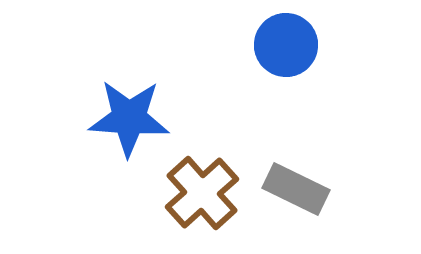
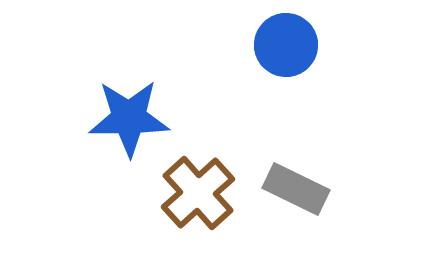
blue star: rotated 4 degrees counterclockwise
brown cross: moved 4 px left
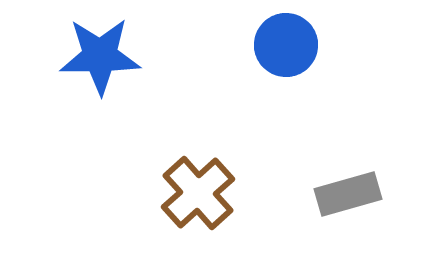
blue star: moved 29 px left, 62 px up
gray rectangle: moved 52 px right, 5 px down; rotated 42 degrees counterclockwise
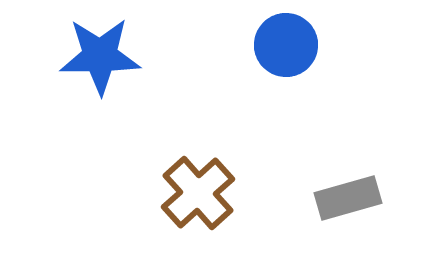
gray rectangle: moved 4 px down
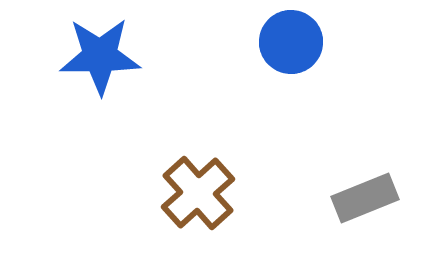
blue circle: moved 5 px right, 3 px up
gray rectangle: moved 17 px right; rotated 6 degrees counterclockwise
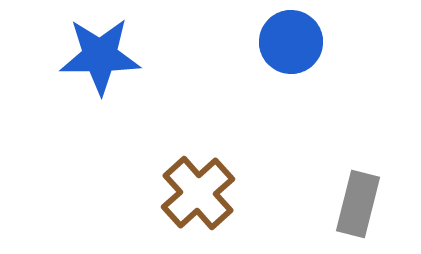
gray rectangle: moved 7 px left, 6 px down; rotated 54 degrees counterclockwise
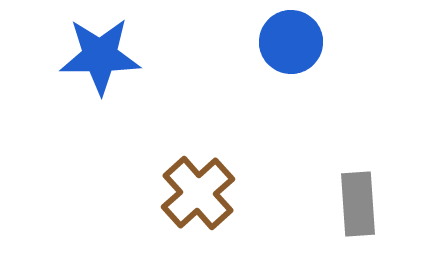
gray rectangle: rotated 18 degrees counterclockwise
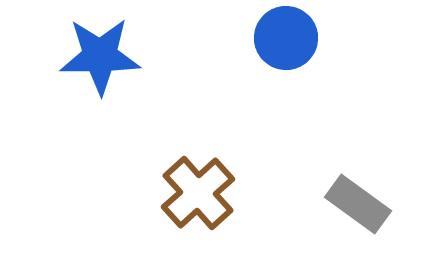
blue circle: moved 5 px left, 4 px up
gray rectangle: rotated 50 degrees counterclockwise
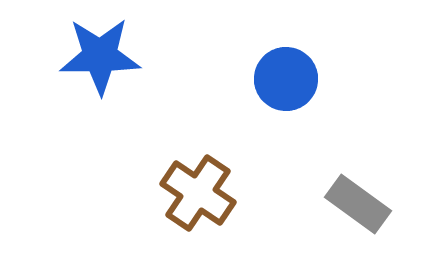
blue circle: moved 41 px down
brown cross: rotated 14 degrees counterclockwise
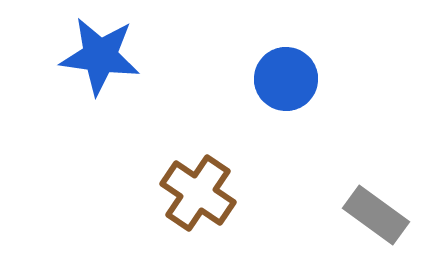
blue star: rotated 8 degrees clockwise
gray rectangle: moved 18 px right, 11 px down
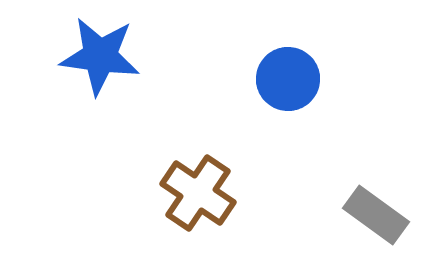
blue circle: moved 2 px right
